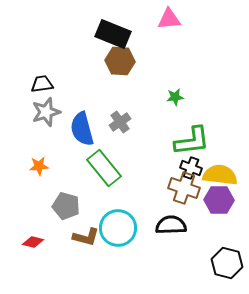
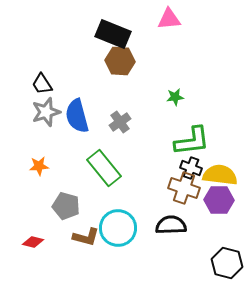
black trapezoid: rotated 115 degrees counterclockwise
blue semicircle: moved 5 px left, 13 px up
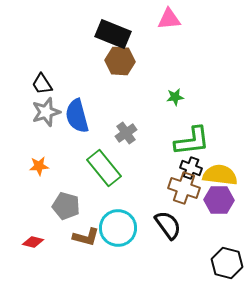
gray cross: moved 6 px right, 11 px down
black semicircle: moved 3 px left; rotated 56 degrees clockwise
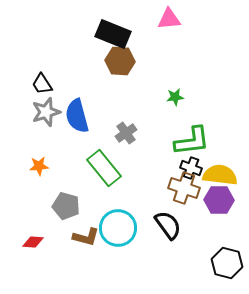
red diamond: rotated 10 degrees counterclockwise
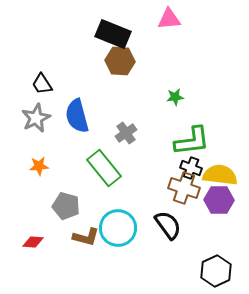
gray star: moved 10 px left, 6 px down; rotated 8 degrees counterclockwise
black hexagon: moved 11 px left, 8 px down; rotated 20 degrees clockwise
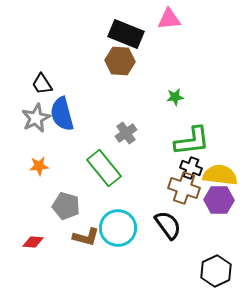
black rectangle: moved 13 px right
blue semicircle: moved 15 px left, 2 px up
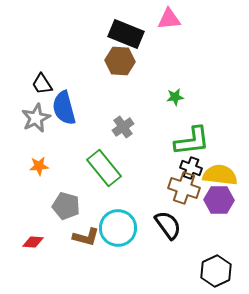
blue semicircle: moved 2 px right, 6 px up
gray cross: moved 3 px left, 6 px up
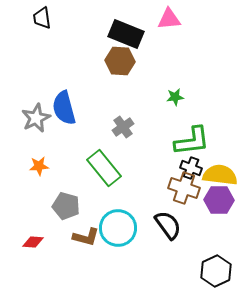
black trapezoid: moved 66 px up; rotated 25 degrees clockwise
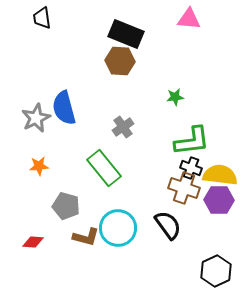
pink triangle: moved 20 px right; rotated 10 degrees clockwise
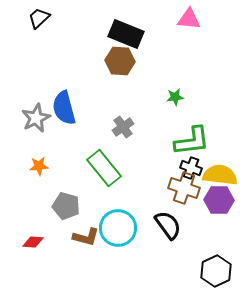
black trapezoid: moved 3 px left; rotated 55 degrees clockwise
